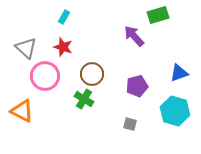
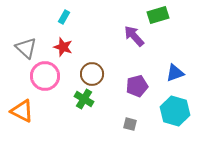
blue triangle: moved 4 px left
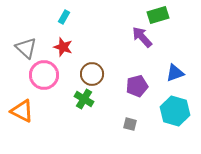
purple arrow: moved 8 px right, 1 px down
pink circle: moved 1 px left, 1 px up
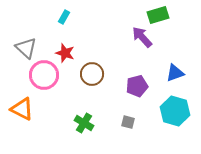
red star: moved 2 px right, 6 px down
green cross: moved 24 px down
orange triangle: moved 2 px up
gray square: moved 2 px left, 2 px up
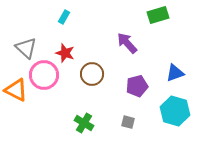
purple arrow: moved 15 px left, 6 px down
orange triangle: moved 6 px left, 19 px up
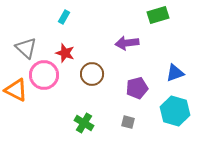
purple arrow: rotated 55 degrees counterclockwise
purple pentagon: moved 2 px down
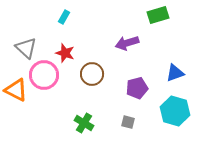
purple arrow: rotated 10 degrees counterclockwise
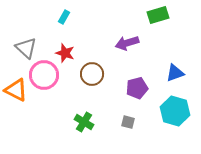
green cross: moved 1 px up
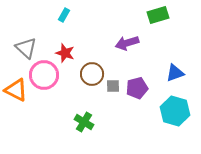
cyan rectangle: moved 2 px up
gray square: moved 15 px left, 36 px up; rotated 16 degrees counterclockwise
